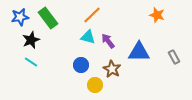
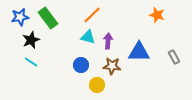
purple arrow: rotated 42 degrees clockwise
brown star: moved 3 px up; rotated 24 degrees counterclockwise
yellow circle: moved 2 px right
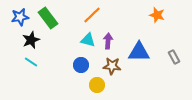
cyan triangle: moved 3 px down
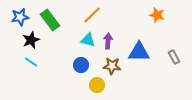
green rectangle: moved 2 px right, 2 px down
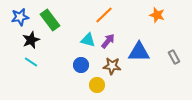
orange line: moved 12 px right
purple arrow: rotated 35 degrees clockwise
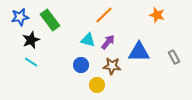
purple arrow: moved 1 px down
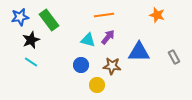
orange line: rotated 36 degrees clockwise
green rectangle: moved 1 px left
purple arrow: moved 5 px up
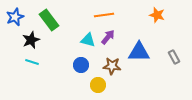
blue star: moved 5 px left; rotated 12 degrees counterclockwise
cyan line: moved 1 px right; rotated 16 degrees counterclockwise
yellow circle: moved 1 px right
